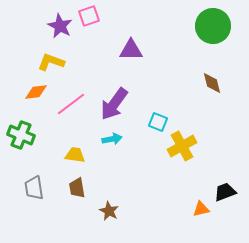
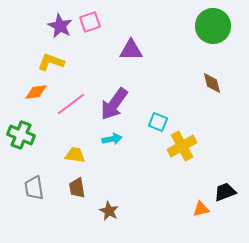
pink square: moved 1 px right, 6 px down
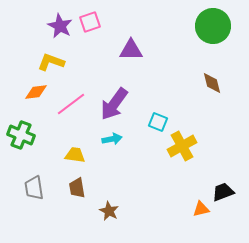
black trapezoid: moved 2 px left
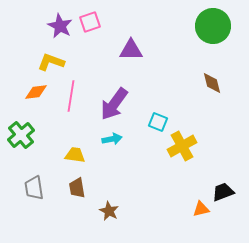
pink line: moved 8 px up; rotated 44 degrees counterclockwise
green cross: rotated 28 degrees clockwise
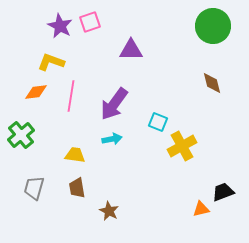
gray trapezoid: rotated 25 degrees clockwise
